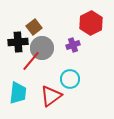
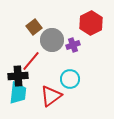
black cross: moved 34 px down
gray circle: moved 10 px right, 8 px up
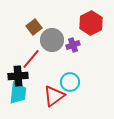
red line: moved 2 px up
cyan circle: moved 3 px down
red triangle: moved 3 px right
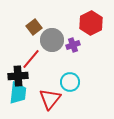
red triangle: moved 4 px left, 3 px down; rotated 15 degrees counterclockwise
